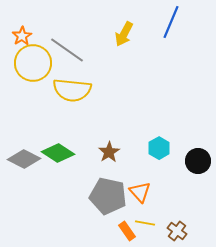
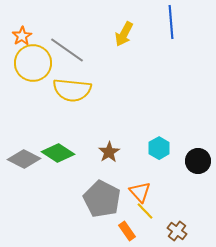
blue line: rotated 28 degrees counterclockwise
gray pentagon: moved 6 px left, 3 px down; rotated 15 degrees clockwise
yellow line: moved 12 px up; rotated 36 degrees clockwise
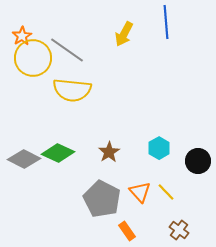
blue line: moved 5 px left
yellow circle: moved 5 px up
green diamond: rotated 8 degrees counterclockwise
yellow line: moved 21 px right, 19 px up
brown cross: moved 2 px right, 1 px up
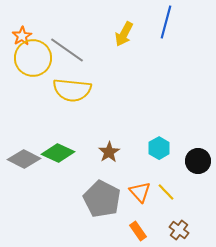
blue line: rotated 20 degrees clockwise
orange rectangle: moved 11 px right
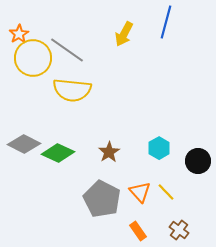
orange star: moved 3 px left, 2 px up
gray diamond: moved 15 px up
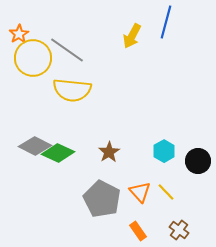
yellow arrow: moved 8 px right, 2 px down
gray diamond: moved 11 px right, 2 px down
cyan hexagon: moved 5 px right, 3 px down
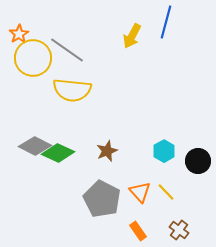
brown star: moved 2 px left, 1 px up; rotated 10 degrees clockwise
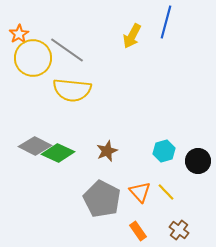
cyan hexagon: rotated 15 degrees clockwise
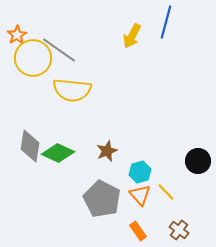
orange star: moved 2 px left, 1 px down
gray line: moved 8 px left
gray diamond: moved 5 px left; rotated 72 degrees clockwise
cyan hexagon: moved 24 px left, 21 px down
orange triangle: moved 3 px down
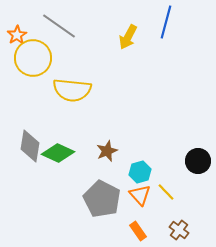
yellow arrow: moved 4 px left, 1 px down
gray line: moved 24 px up
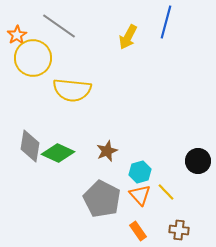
brown cross: rotated 30 degrees counterclockwise
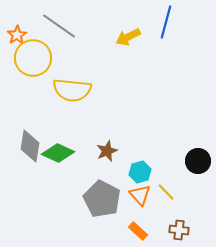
yellow arrow: rotated 35 degrees clockwise
orange rectangle: rotated 12 degrees counterclockwise
